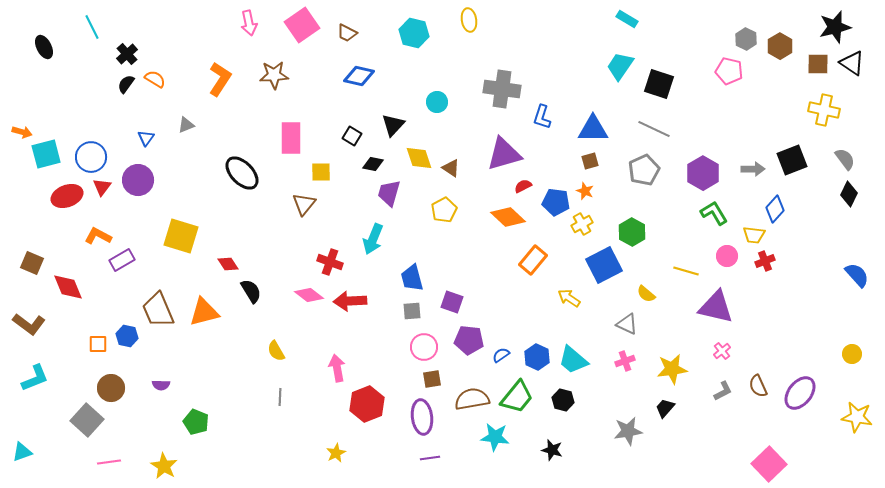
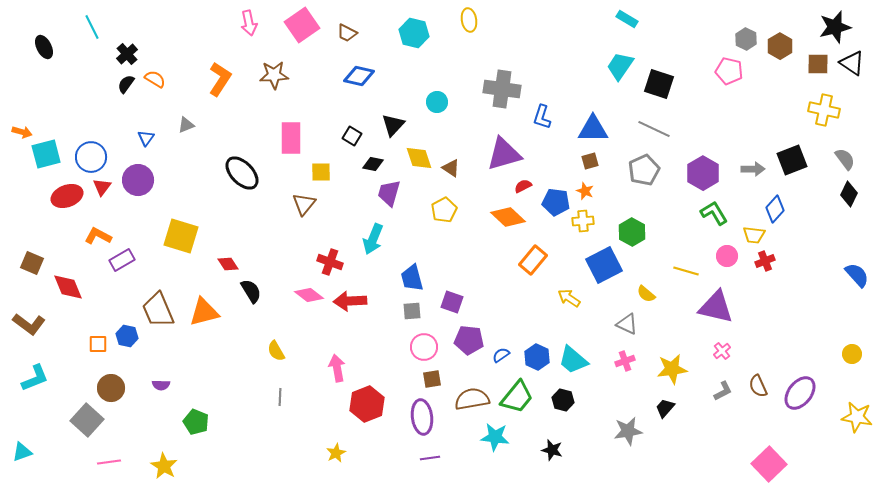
yellow cross at (582, 224): moved 1 px right, 3 px up; rotated 25 degrees clockwise
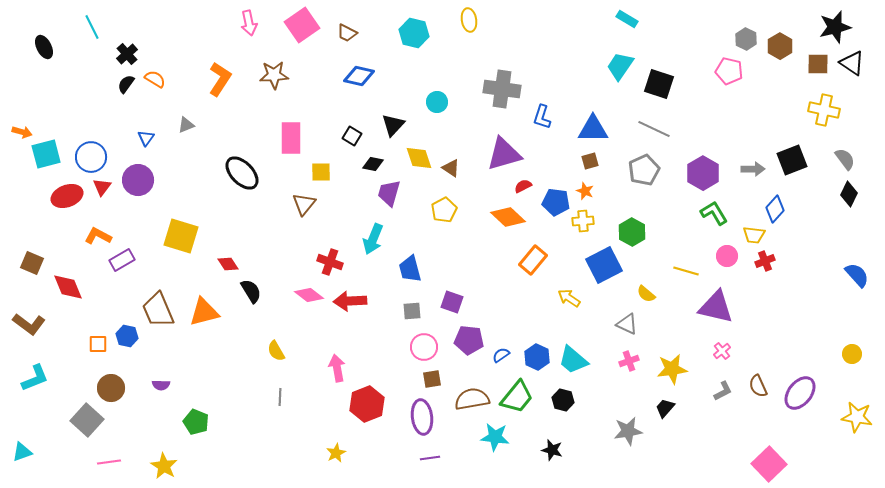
blue trapezoid at (412, 278): moved 2 px left, 9 px up
pink cross at (625, 361): moved 4 px right
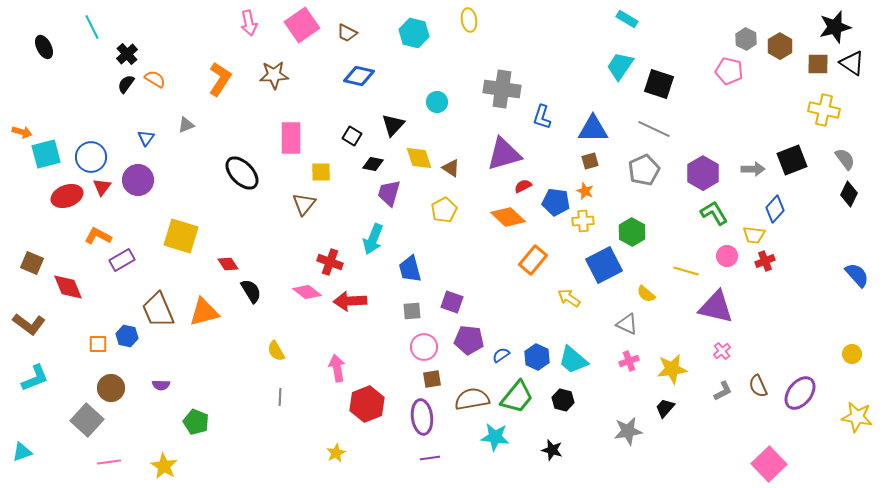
pink diamond at (309, 295): moved 2 px left, 3 px up
